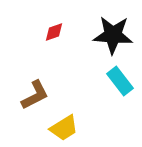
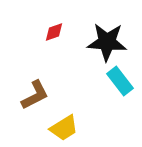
black star: moved 6 px left, 7 px down
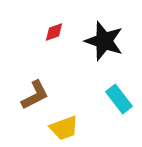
black star: moved 3 px left, 1 px up; rotated 15 degrees clockwise
cyan rectangle: moved 1 px left, 18 px down
yellow trapezoid: rotated 12 degrees clockwise
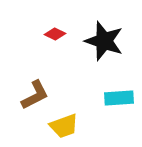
red diamond: moved 1 px right, 2 px down; rotated 45 degrees clockwise
cyan rectangle: moved 1 px up; rotated 56 degrees counterclockwise
yellow trapezoid: moved 2 px up
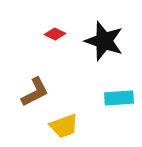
brown L-shape: moved 3 px up
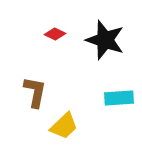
black star: moved 1 px right, 1 px up
brown L-shape: rotated 52 degrees counterclockwise
yellow trapezoid: rotated 24 degrees counterclockwise
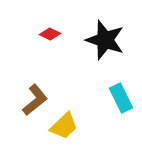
red diamond: moved 5 px left
brown L-shape: moved 8 px down; rotated 40 degrees clockwise
cyan rectangle: moved 2 px right; rotated 68 degrees clockwise
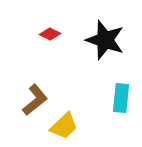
cyan rectangle: rotated 32 degrees clockwise
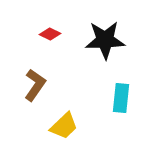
black star: rotated 21 degrees counterclockwise
brown L-shape: moved 15 px up; rotated 16 degrees counterclockwise
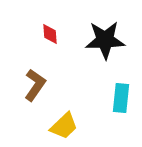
red diamond: rotated 60 degrees clockwise
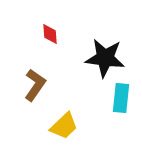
black star: moved 18 px down; rotated 9 degrees clockwise
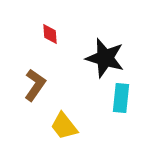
black star: rotated 9 degrees clockwise
yellow trapezoid: rotated 96 degrees clockwise
